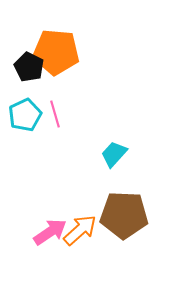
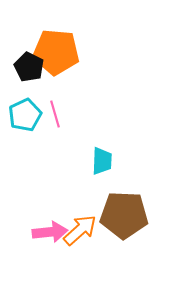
cyan trapezoid: moved 12 px left, 7 px down; rotated 140 degrees clockwise
pink arrow: rotated 28 degrees clockwise
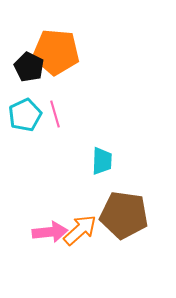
brown pentagon: rotated 6 degrees clockwise
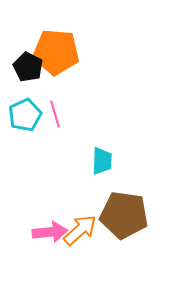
black pentagon: moved 1 px left
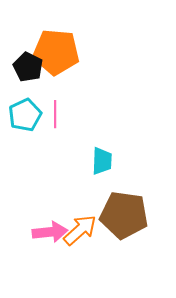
pink line: rotated 16 degrees clockwise
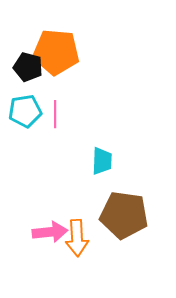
black pentagon: rotated 12 degrees counterclockwise
cyan pentagon: moved 4 px up; rotated 16 degrees clockwise
orange arrow: moved 3 px left, 8 px down; rotated 129 degrees clockwise
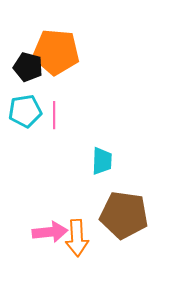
pink line: moved 1 px left, 1 px down
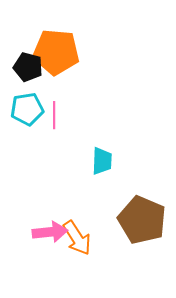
cyan pentagon: moved 2 px right, 2 px up
brown pentagon: moved 18 px right, 5 px down; rotated 15 degrees clockwise
orange arrow: rotated 30 degrees counterclockwise
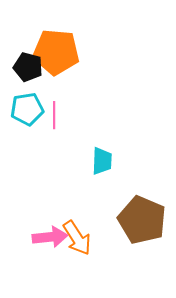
pink arrow: moved 5 px down
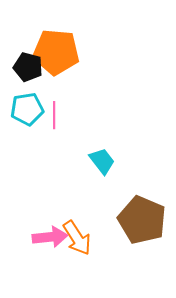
cyan trapezoid: rotated 40 degrees counterclockwise
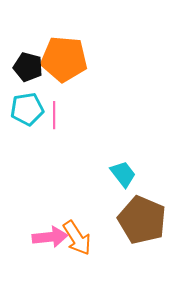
orange pentagon: moved 8 px right, 7 px down
cyan trapezoid: moved 21 px right, 13 px down
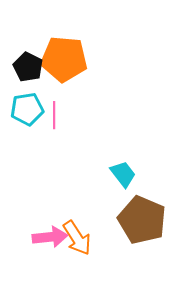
black pentagon: rotated 12 degrees clockwise
